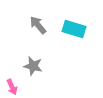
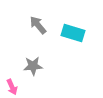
cyan rectangle: moved 1 px left, 4 px down
gray star: rotated 18 degrees counterclockwise
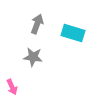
gray arrow: moved 1 px left, 1 px up; rotated 60 degrees clockwise
gray star: moved 9 px up; rotated 12 degrees clockwise
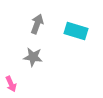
cyan rectangle: moved 3 px right, 2 px up
pink arrow: moved 1 px left, 3 px up
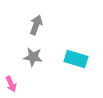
gray arrow: moved 1 px left, 1 px down
cyan rectangle: moved 28 px down
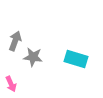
gray arrow: moved 21 px left, 16 px down
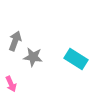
cyan rectangle: rotated 15 degrees clockwise
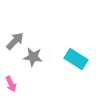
gray arrow: rotated 24 degrees clockwise
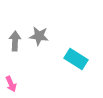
gray arrow: rotated 42 degrees counterclockwise
gray star: moved 6 px right, 21 px up
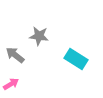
gray arrow: moved 14 px down; rotated 54 degrees counterclockwise
pink arrow: rotated 98 degrees counterclockwise
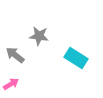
cyan rectangle: moved 1 px up
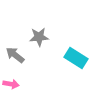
gray star: moved 1 px down; rotated 12 degrees counterclockwise
pink arrow: rotated 42 degrees clockwise
